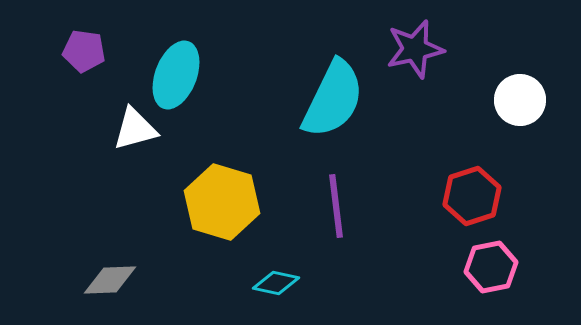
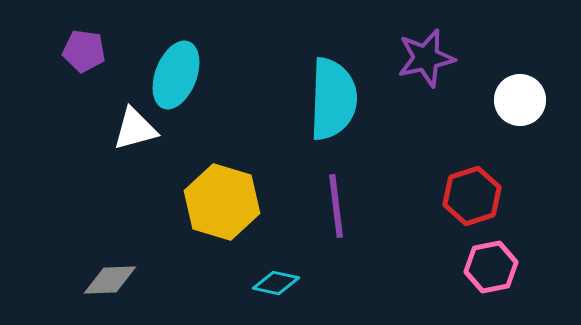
purple star: moved 11 px right, 9 px down
cyan semicircle: rotated 24 degrees counterclockwise
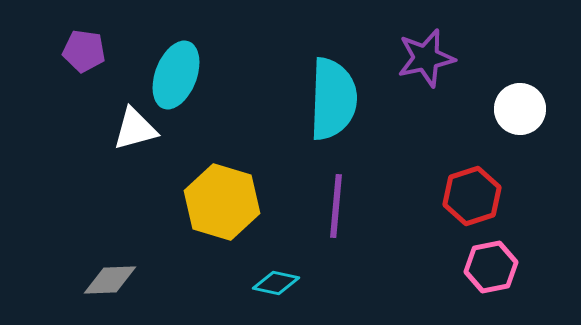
white circle: moved 9 px down
purple line: rotated 12 degrees clockwise
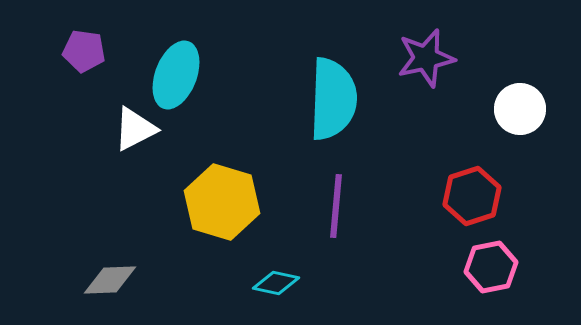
white triangle: rotated 12 degrees counterclockwise
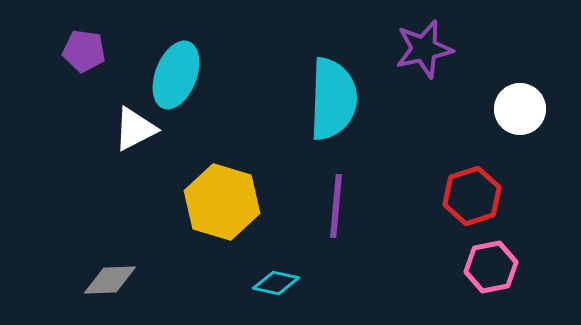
purple star: moved 2 px left, 9 px up
